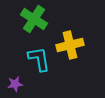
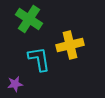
green cross: moved 5 px left
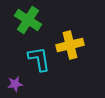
green cross: moved 1 px left, 1 px down
